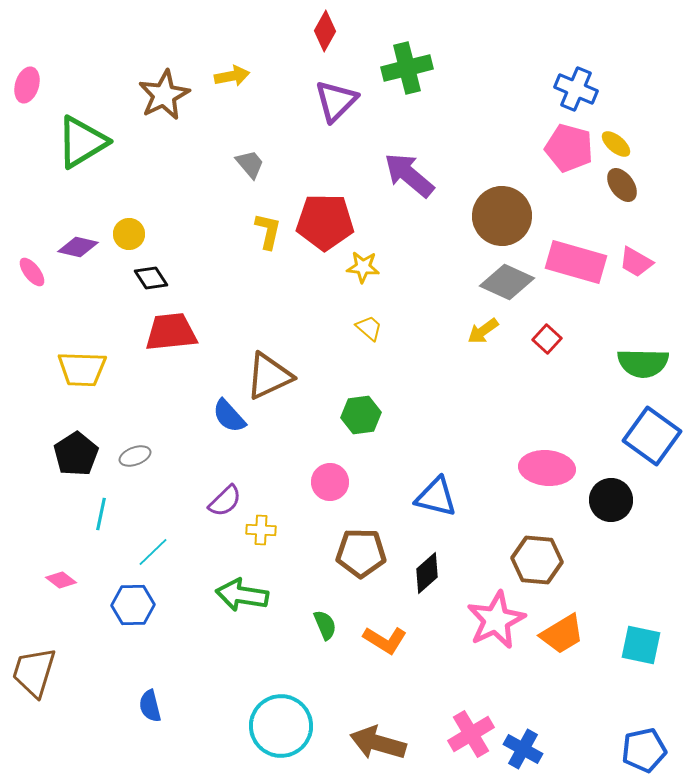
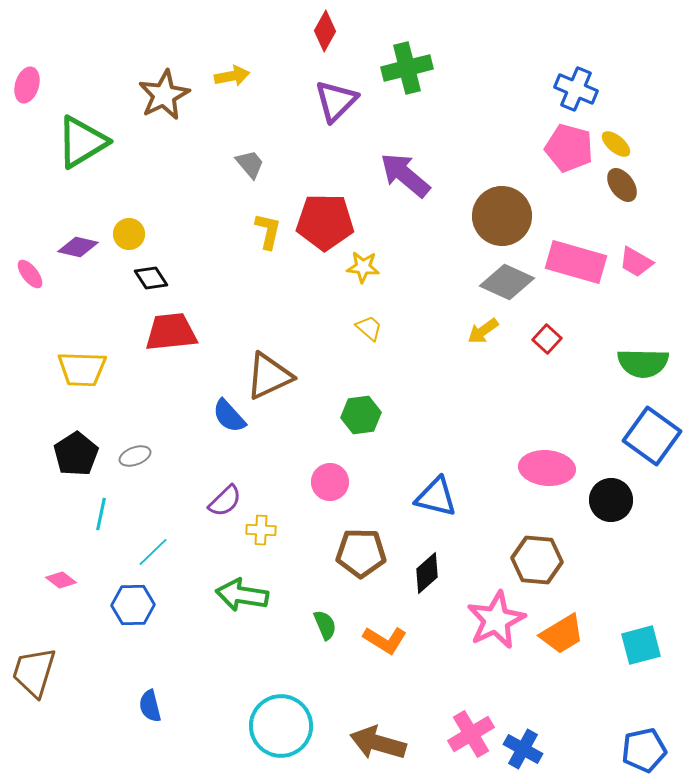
purple arrow at (409, 175): moved 4 px left
pink ellipse at (32, 272): moved 2 px left, 2 px down
cyan square at (641, 645): rotated 27 degrees counterclockwise
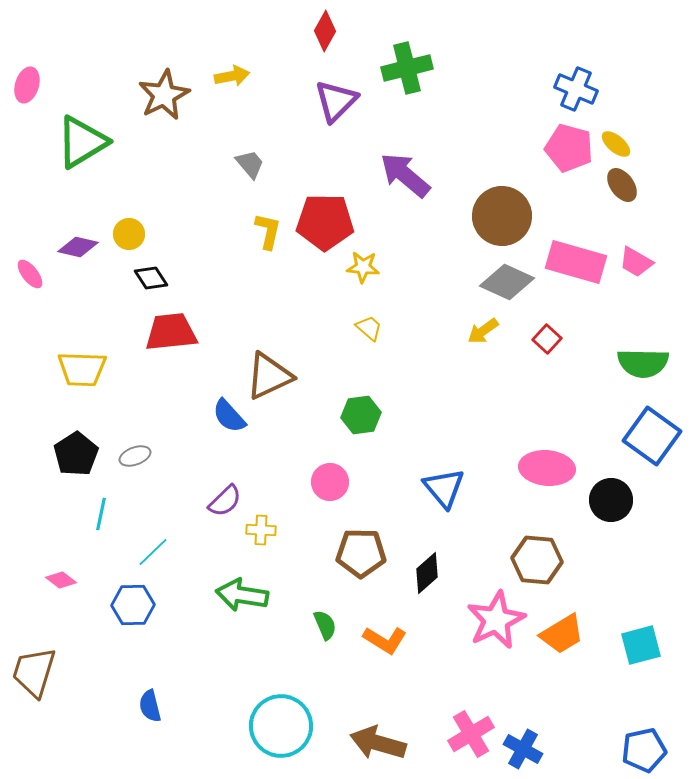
blue triangle at (436, 497): moved 8 px right, 9 px up; rotated 36 degrees clockwise
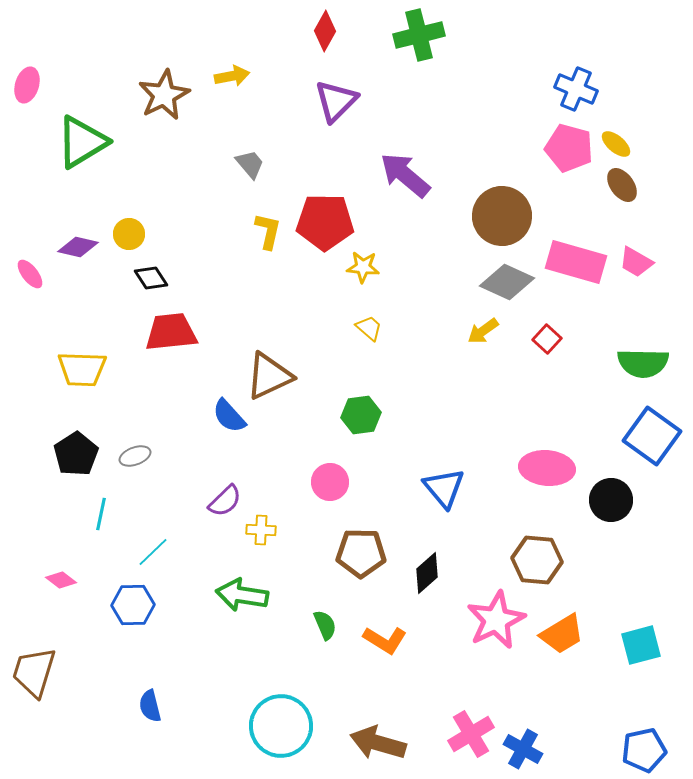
green cross at (407, 68): moved 12 px right, 33 px up
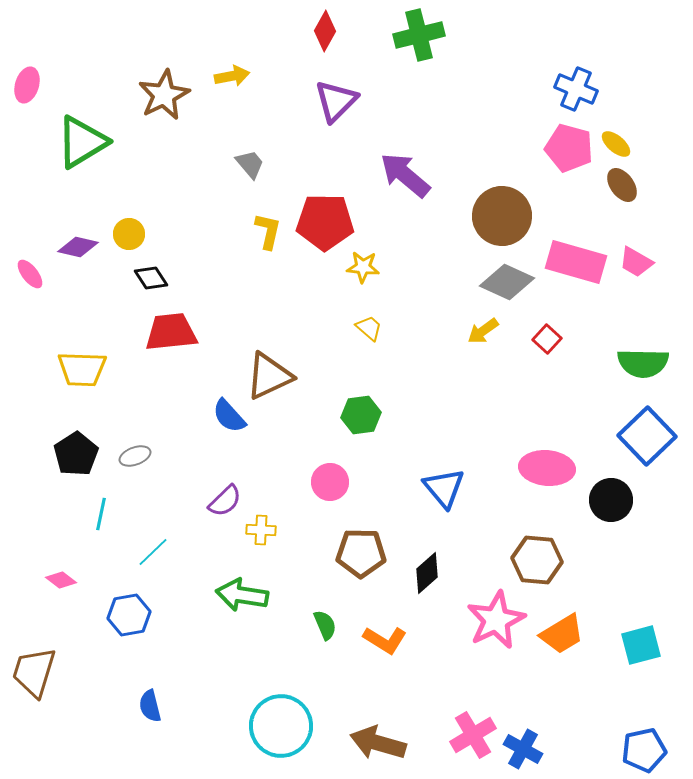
blue square at (652, 436): moved 5 px left; rotated 10 degrees clockwise
blue hexagon at (133, 605): moved 4 px left, 10 px down; rotated 9 degrees counterclockwise
pink cross at (471, 734): moved 2 px right, 1 px down
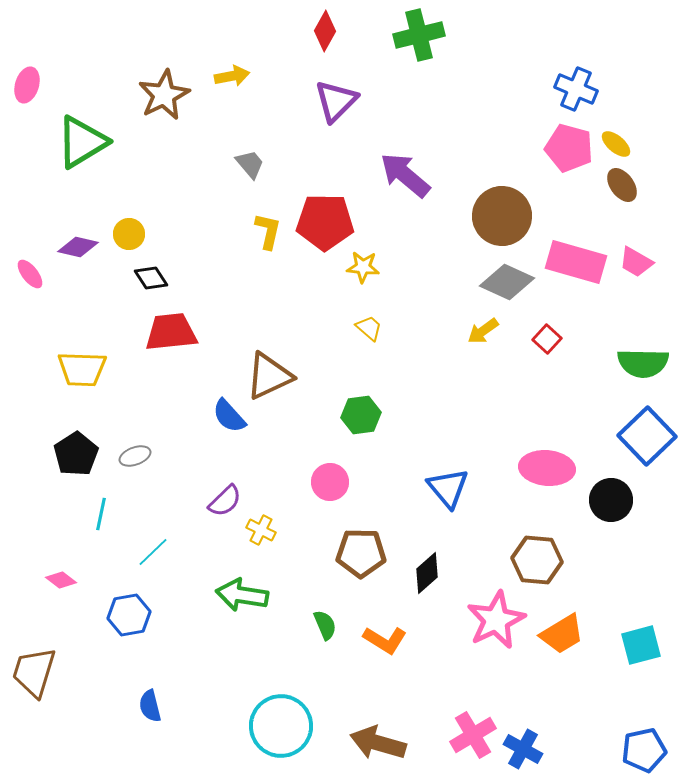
blue triangle at (444, 488): moved 4 px right
yellow cross at (261, 530): rotated 24 degrees clockwise
